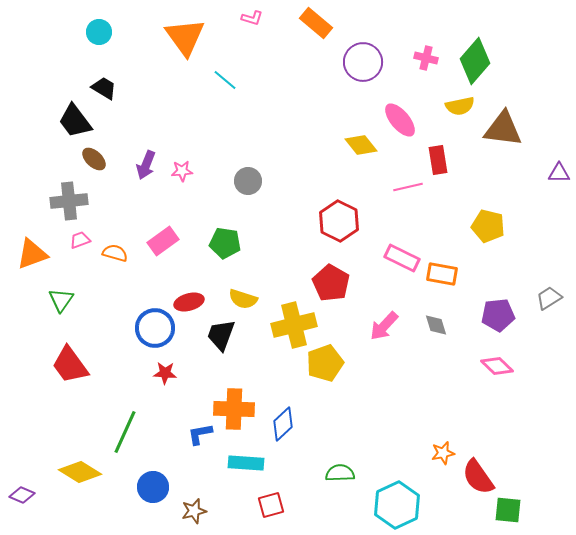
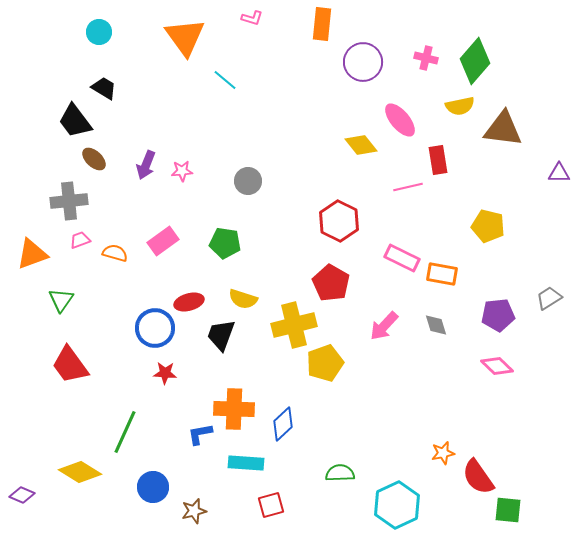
orange rectangle at (316, 23): moved 6 px right, 1 px down; rotated 56 degrees clockwise
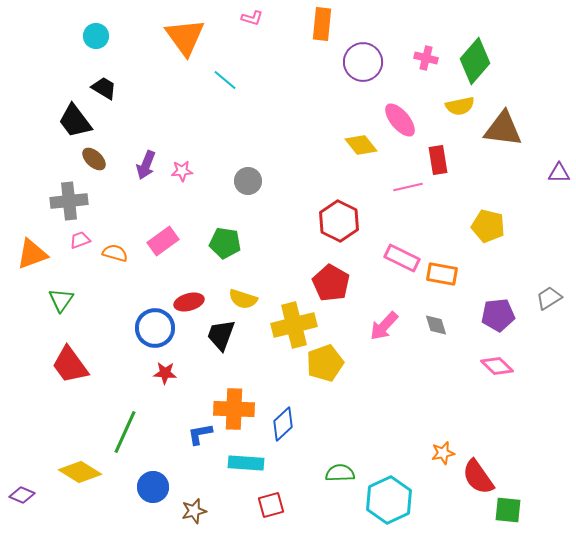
cyan circle at (99, 32): moved 3 px left, 4 px down
cyan hexagon at (397, 505): moved 8 px left, 5 px up
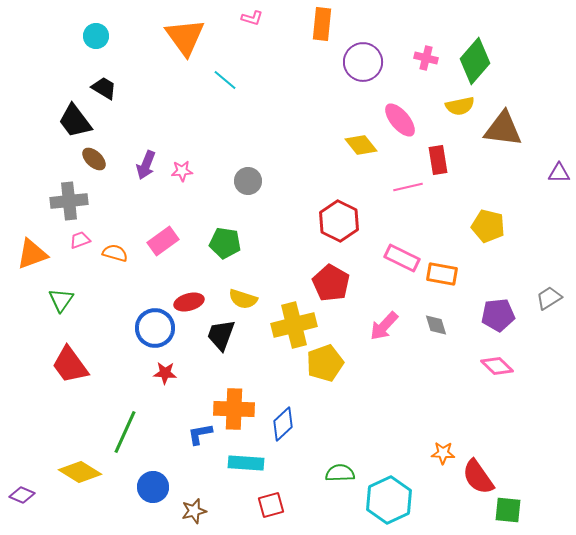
orange star at (443, 453): rotated 15 degrees clockwise
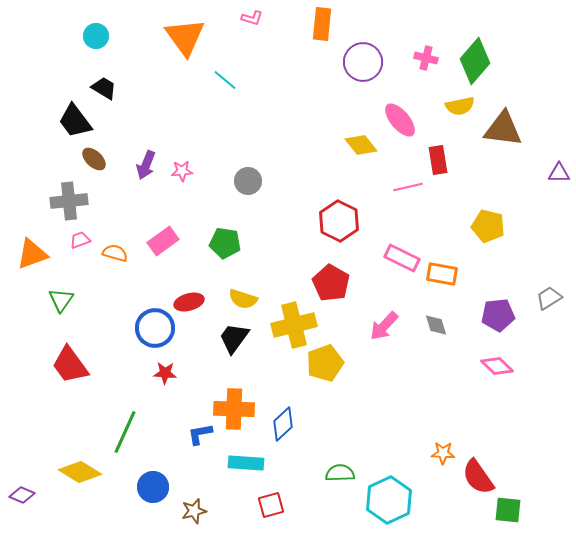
black trapezoid at (221, 335): moved 13 px right, 3 px down; rotated 16 degrees clockwise
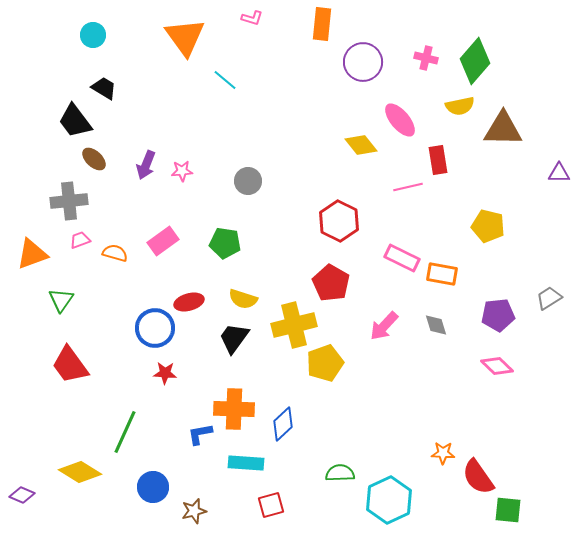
cyan circle at (96, 36): moved 3 px left, 1 px up
brown triangle at (503, 129): rotated 6 degrees counterclockwise
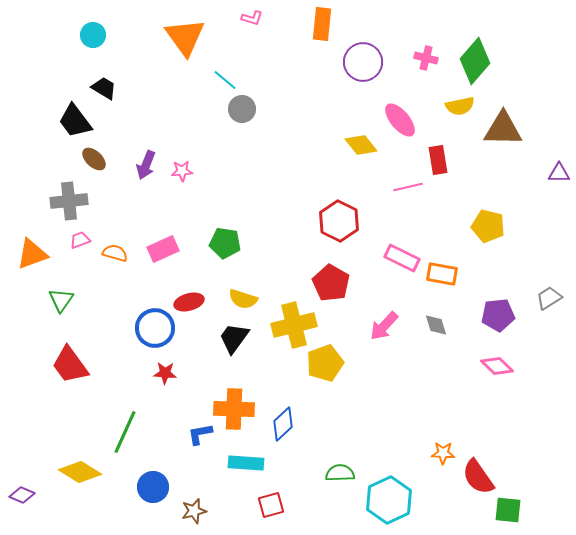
gray circle at (248, 181): moved 6 px left, 72 px up
pink rectangle at (163, 241): moved 8 px down; rotated 12 degrees clockwise
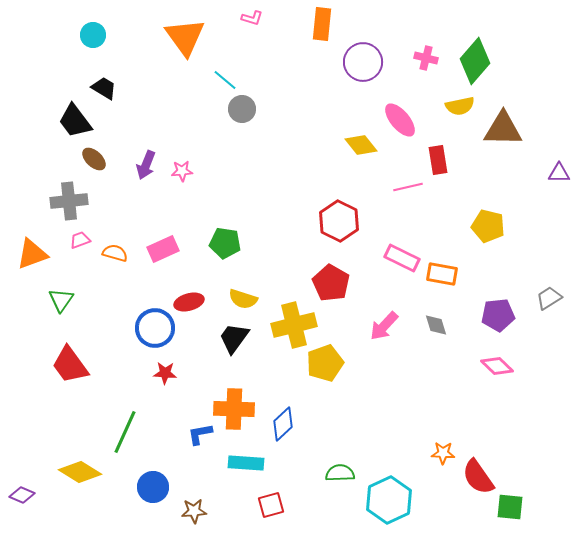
green square at (508, 510): moved 2 px right, 3 px up
brown star at (194, 511): rotated 10 degrees clockwise
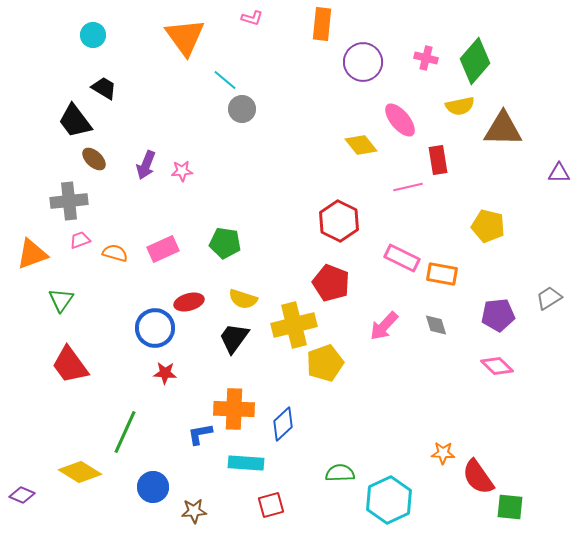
red pentagon at (331, 283): rotated 9 degrees counterclockwise
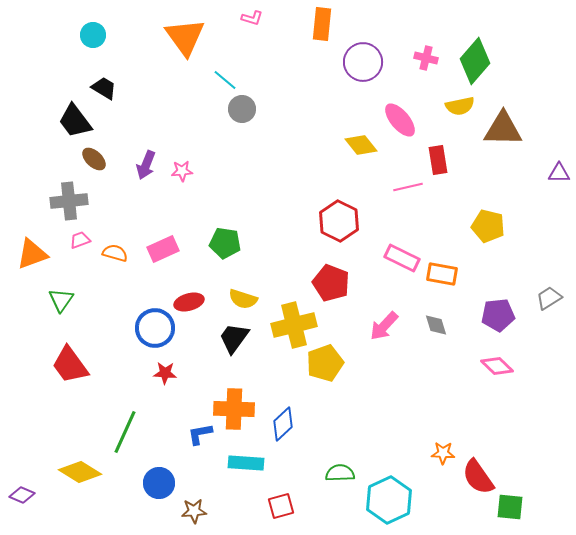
blue circle at (153, 487): moved 6 px right, 4 px up
red square at (271, 505): moved 10 px right, 1 px down
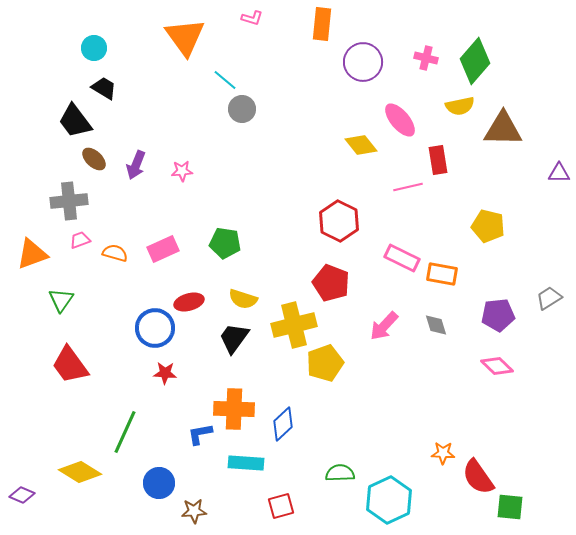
cyan circle at (93, 35): moved 1 px right, 13 px down
purple arrow at (146, 165): moved 10 px left
